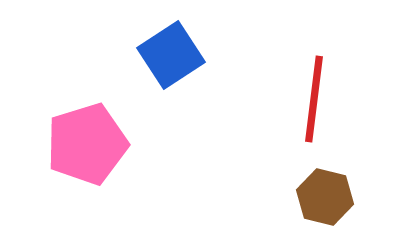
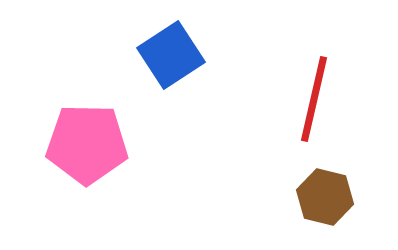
red line: rotated 6 degrees clockwise
pink pentagon: rotated 18 degrees clockwise
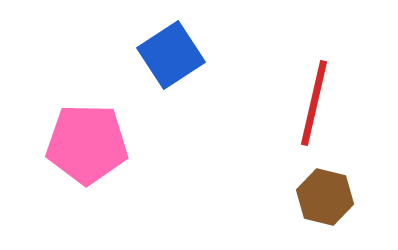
red line: moved 4 px down
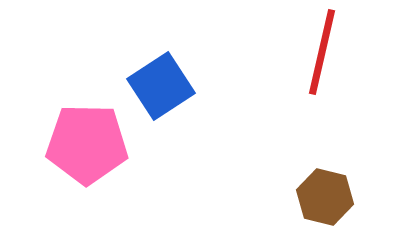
blue square: moved 10 px left, 31 px down
red line: moved 8 px right, 51 px up
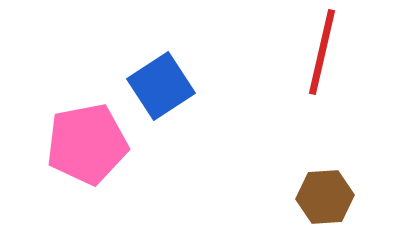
pink pentagon: rotated 12 degrees counterclockwise
brown hexagon: rotated 18 degrees counterclockwise
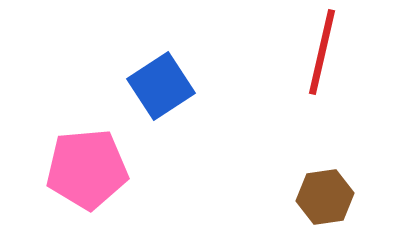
pink pentagon: moved 25 px down; rotated 6 degrees clockwise
brown hexagon: rotated 4 degrees counterclockwise
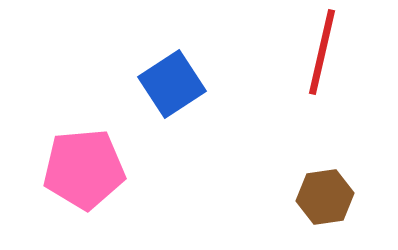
blue square: moved 11 px right, 2 px up
pink pentagon: moved 3 px left
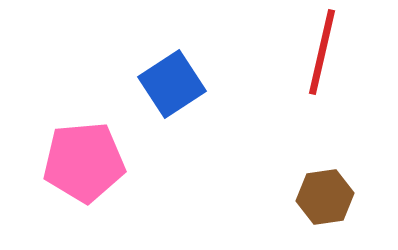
pink pentagon: moved 7 px up
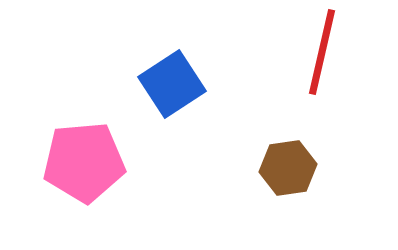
brown hexagon: moved 37 px left, 29 px up
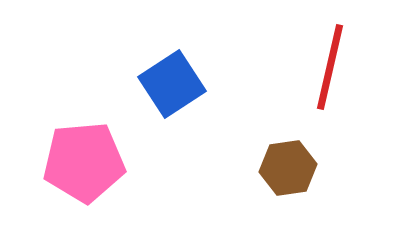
red line: moved 8 px right, 15 px down
